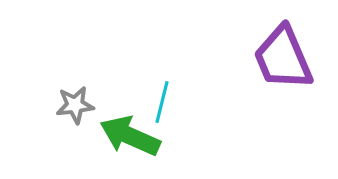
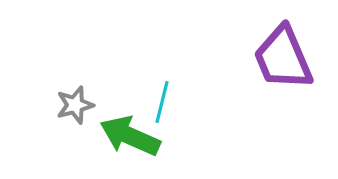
gray star: rotated 9 degrees counterclockwise
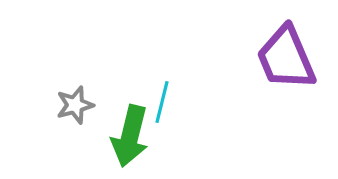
purple trapezoid: moved 3 px right
green arrow: rotated 100 degrees counterclockwise
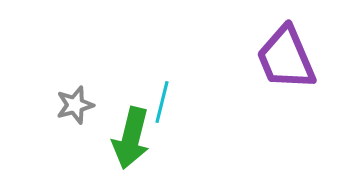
green arrow: moved 1 px right, 2 px down
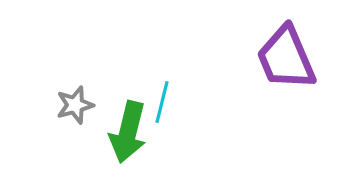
green arrow: moved 3 px left, 6 px up
